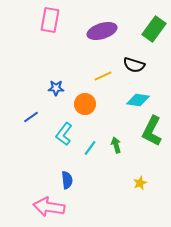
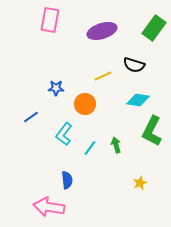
green rectangle: moved 1 px up
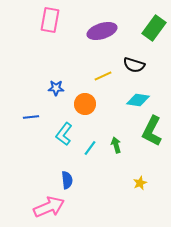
blue line: rotated 28 degrees clockwise
pink arrow: rotated 148 degrees clockwise
